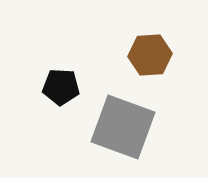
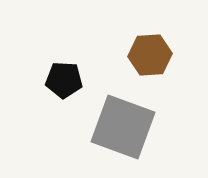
black pentagon: moved 3 px right, 7 px up
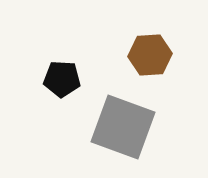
black pentagon: moved 2 px left, 1 px up
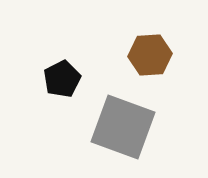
black pentagon: rotated 30 degrees counterclockwise
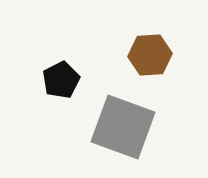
black pentagon: moved 1 px left, 1 px down
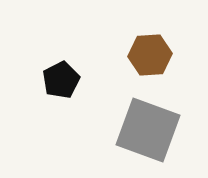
gray square: moved 25 px right, 3 px down
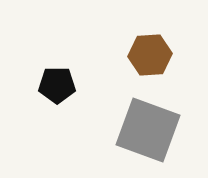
black pentagon: moved 4 px left, 5 px down; rotated 27 degrees clockwise
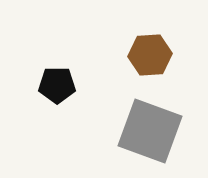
gray square: moved 2 px right, 1 px down
